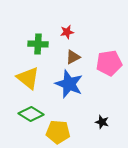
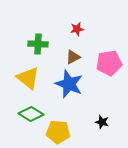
red star: moved 10 px right, 3 px up
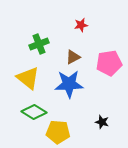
red star: moved 4 px right, 4 px up
green cross: moved 1 px right; rotated 24 degrees counterclockwise
blue star: rotated 24 degrees counterclockwise
green diamond: moved 3 px right, 2 px up
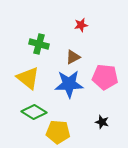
green cross: rotated 36 degrees clockwise
pink pentagon: moved 4 px left, 14 px down; rotated 15 degrees clockwise
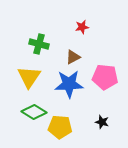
red star: moved 1 px right, 2 px down
yellow triangle: moved 1 px right, 1 px up; rotated 25 degrees clockwise
yellow pentagon: moved 2 px right, 5 px up
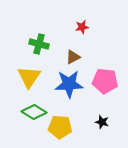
pink pentagon: moved 4 px down
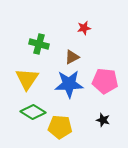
red star: moved 2 px right, 1 px down
brown triangle: moved 1 px left
yellow triangle: moved 2 px left, 2 px down
green diamond: moved 1 px left
black star: moved 1 px right, 2 px up
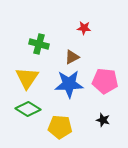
red star: rotated 16 degrees clockwise
yellow triangle: moved 1 px up
green diamond: moved 5 px left, 3 px up
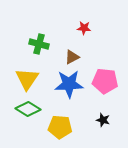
yellow triangle: moved 1 px down
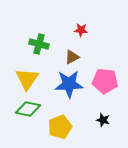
red star: moved 3 px left, 2 px down
green diamond: rotated 20 degrees counterclockwise
yellow pentagon: rotated 25 degrees counterclockwise
